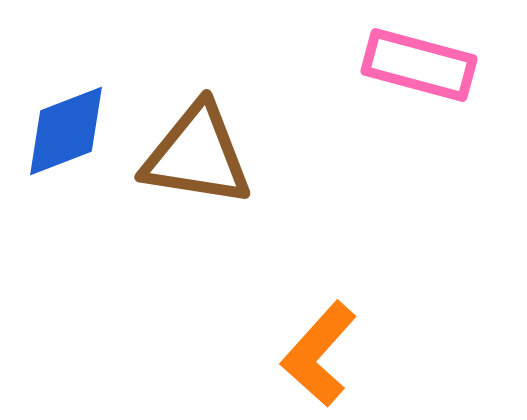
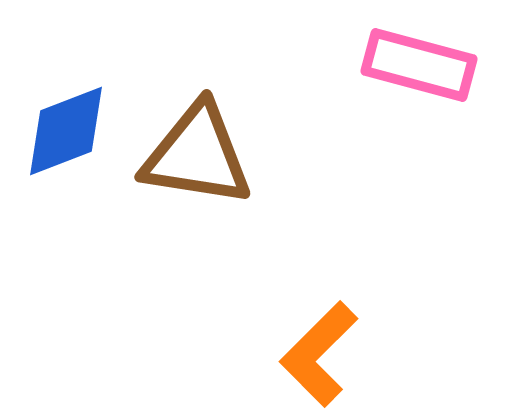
orange L-shape: rotated 3 degrees clockwise
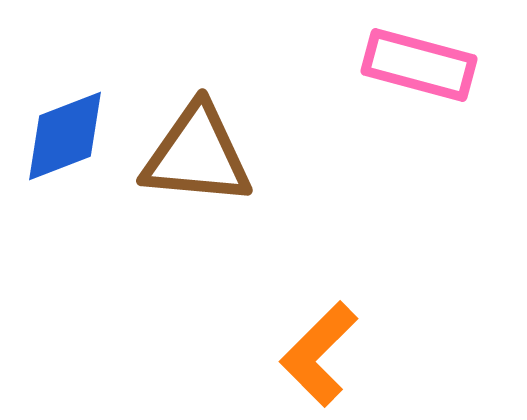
blue diamond: moved 1 px left, 5 px down
brown triangle: rotated 4 degrees counterclockwise
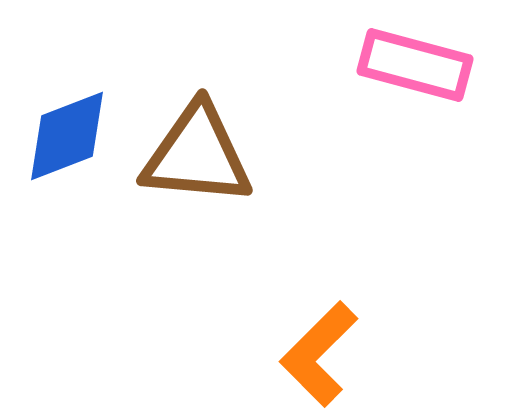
pink rectangle: moved 4 px left
blue diamond: moved 2 px right
